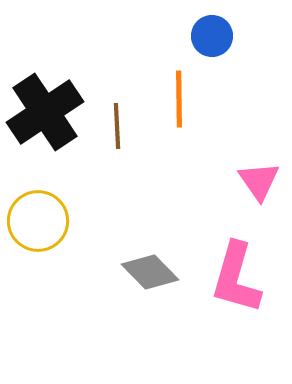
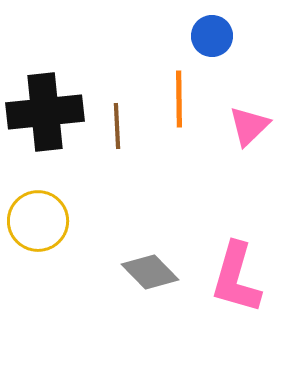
black cross: rotated 28 degrees clockwise
pink triangle: moved 10 px left, 55 px up; rotated 21 degrees clockwise
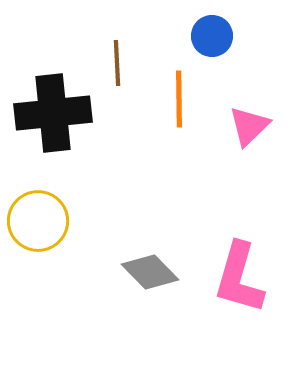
black cross: moved 8 px right, 1 px down
brown line: moved 63 px up
pink L-shape: moved 3 px right
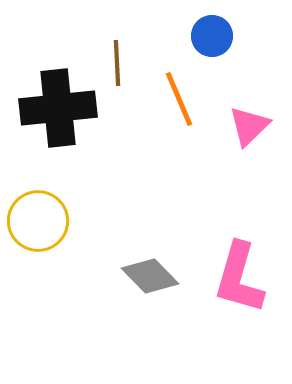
orange line: rotated 22 degrees counterclockwise
black cross: moved 5 px right, 5 px up
gray diamond: moved 4 px down
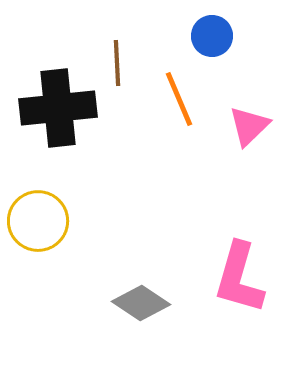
gray diamond: moved 9 px left, 27 px down; rotated 12 degrees counterclockwise
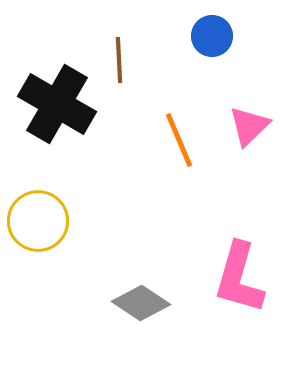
brown line: moved 2 px right, 3 px up
orange line: moved 41 px down
black cross: moved 1 px left, 4 px up; rotated 36 degrees clockwise
